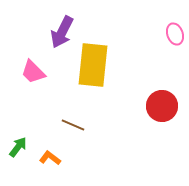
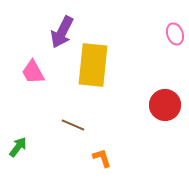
pink trapezoid: rotated 16 degrees clockwise
red circle: moved 3 px right, 1 px up
orange L-shape: moved 52 px right; rotated 35 degrees clockwise
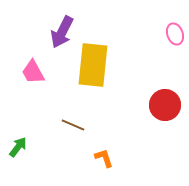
orange L-shape: moved 2 px right
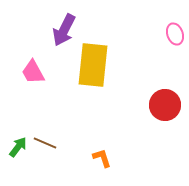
purple arrow: moved 2 px right, 2 px up
brown line: moved 28 px left, 18 px down
orange L-shape: moved 2 px left
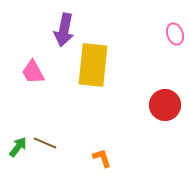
purple arrow: rotated 16 degrees counterclockwise
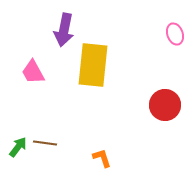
brown line: rotated 15 degrees counterclockwise
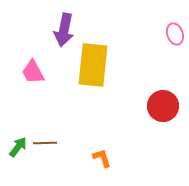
red circle: moved 2 px left, 1 px down
brown line: rotated 10 degrees counterclockwise
